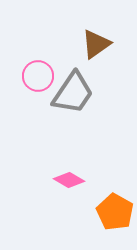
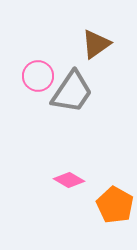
gray trapezoid: moved 1 px left, 1 px up
orange pentagon: moved 7 px up
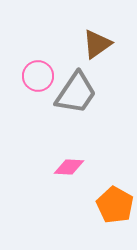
brown triangle: moved 1 px right
gray trapezoid: moved 4 px right, 1 px down
pink diamond: moved 13 px up; rotated 28 degrees counterclockwise
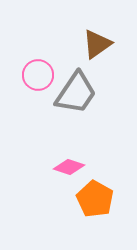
pink circle: moved 1 px up
pink diamond: rotated 16 degrees clockwise
orange pentagon: moved 20 px left, 6 px up
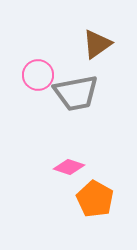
gray trapezoid: rotated 45 degrees clockwise
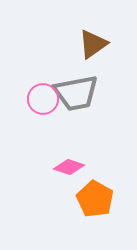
brown triangle: moved 4 px left
pink circle: moved 5 px right, 24 px down
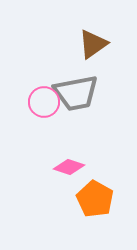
pink circle: moved 1 px right, 3 px down
